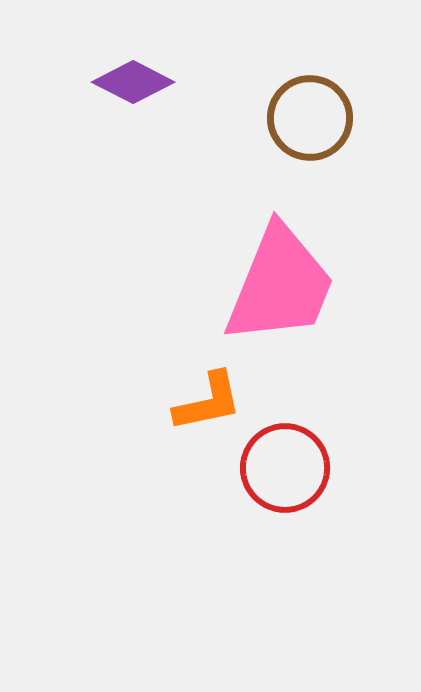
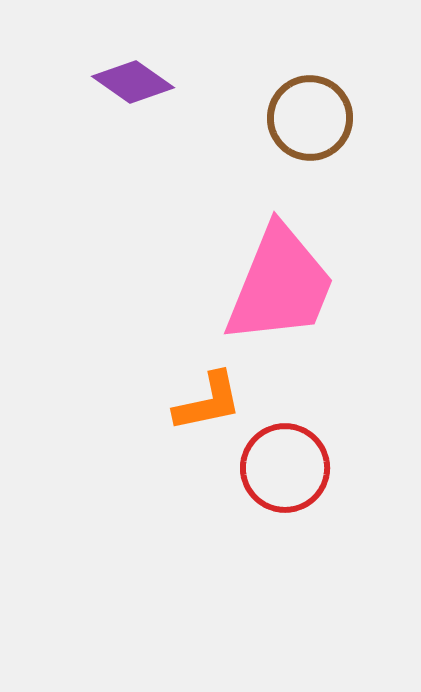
purple diamond: rotated 8 degrees clockwise
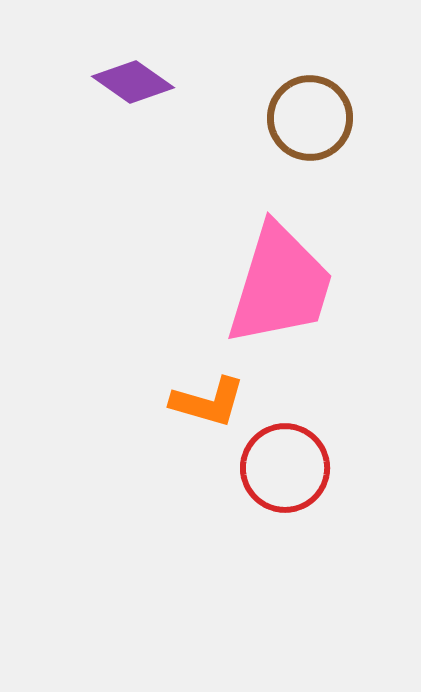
pink trapezoid: rotated 5 degrees counterclockwise
orange L-shape: rotated 28 degrees clockwise
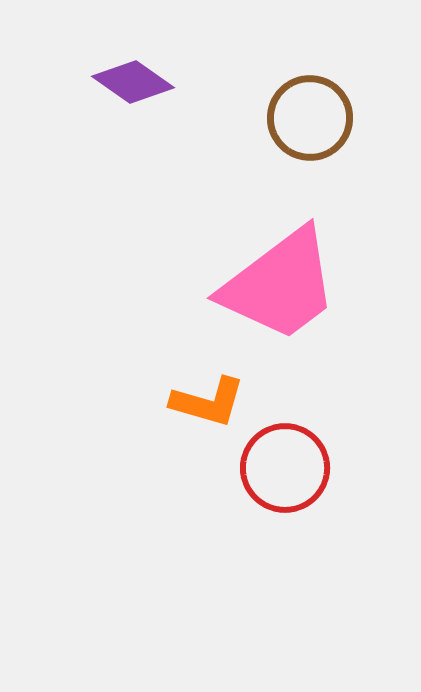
pink trapezoid: rotated 36 degrees clockwise
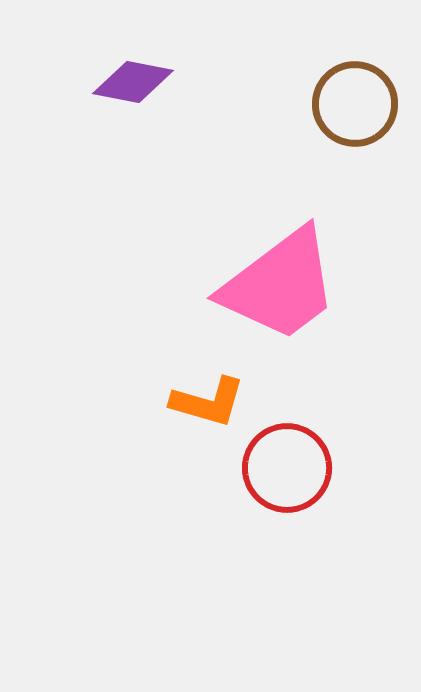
purple diamond: rotated 24 degrees counterclockwise
brown circle: moved 45 px right, 14 px up
red circle: moved 2 px right
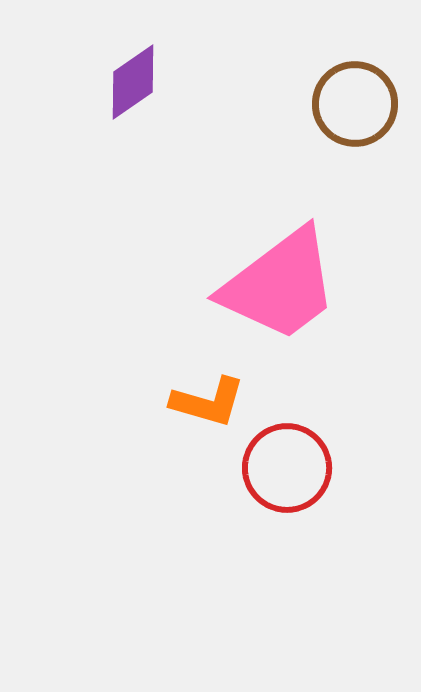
purple diamond: rotated 46 degrees counterclockwise
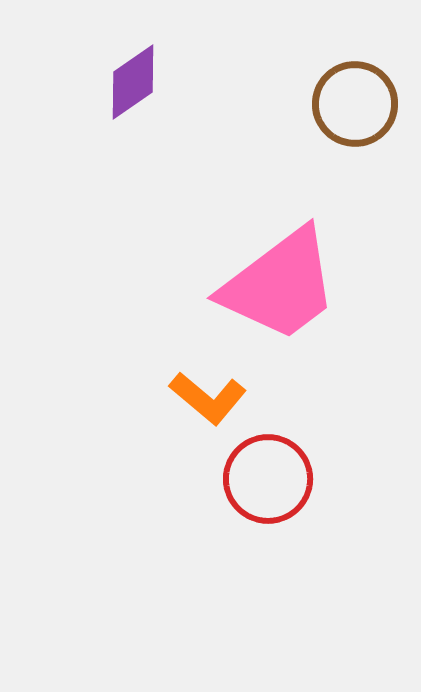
orange L-shape: moved 4 px up; rotated 24 degrees clockwise
red circle: moved 19 px left, 11 px down
